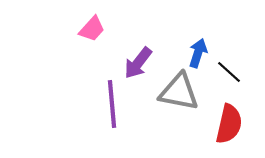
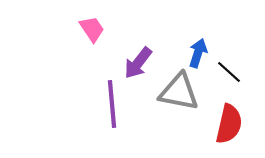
pink trapezoid: rotated 76 degrees counterclockwise
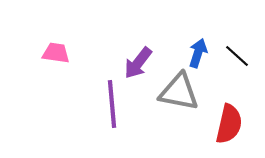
pink trapezoid: moved 36 px left, 24 px down; rotated 48 degrees counterclockwise
black line: moved 8 px right, 16 px up
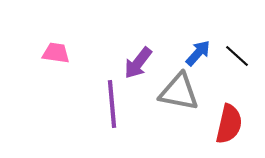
blue arrow: rotated 24 degrees clockwise
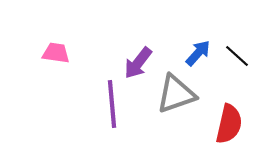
gray triangle: moved 3 px left, 2 px down; rotated 30 degrees counterclockwise
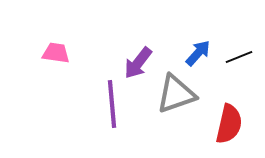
black line: moved 2 px right, 1 px down; rotated 64 degrees counterclockwise
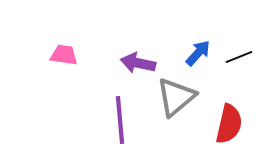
pink trapezoid: moved 8 px right, 2 px down
purple arrow: rotated 64 degrees clockwise
gray triangle: moved 3 px down; rotated 21 degrees counterclockwise
purple line: moved 8 px right, 16 px down
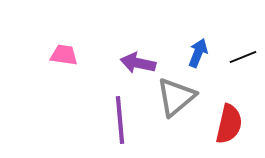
blue arrow: rotated 20 degrees counterclockwise
black line: moved 4 px right
